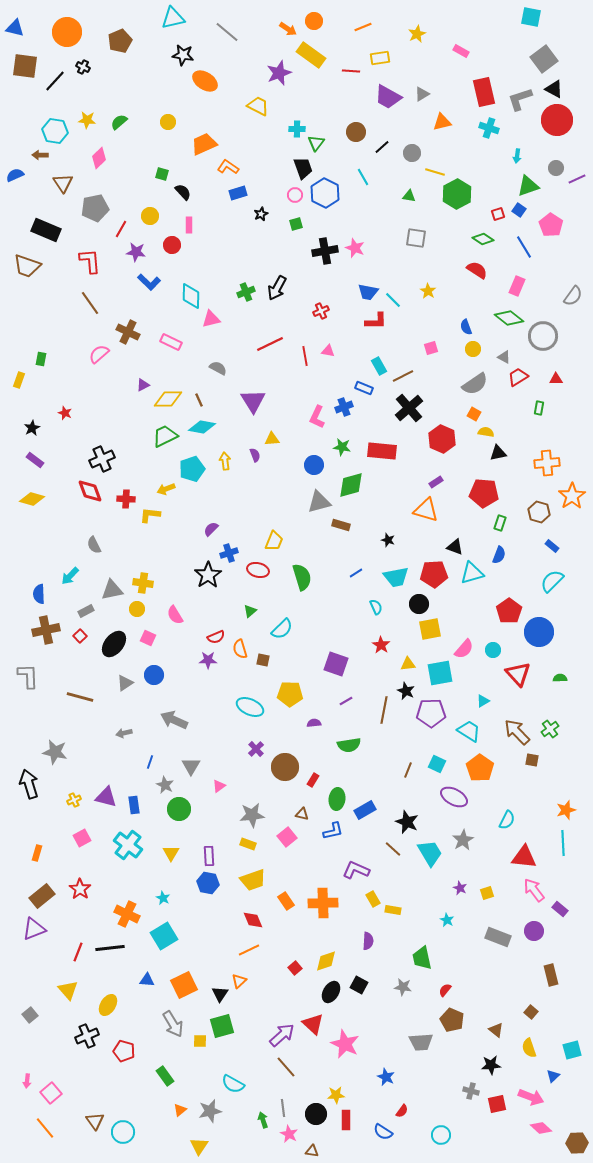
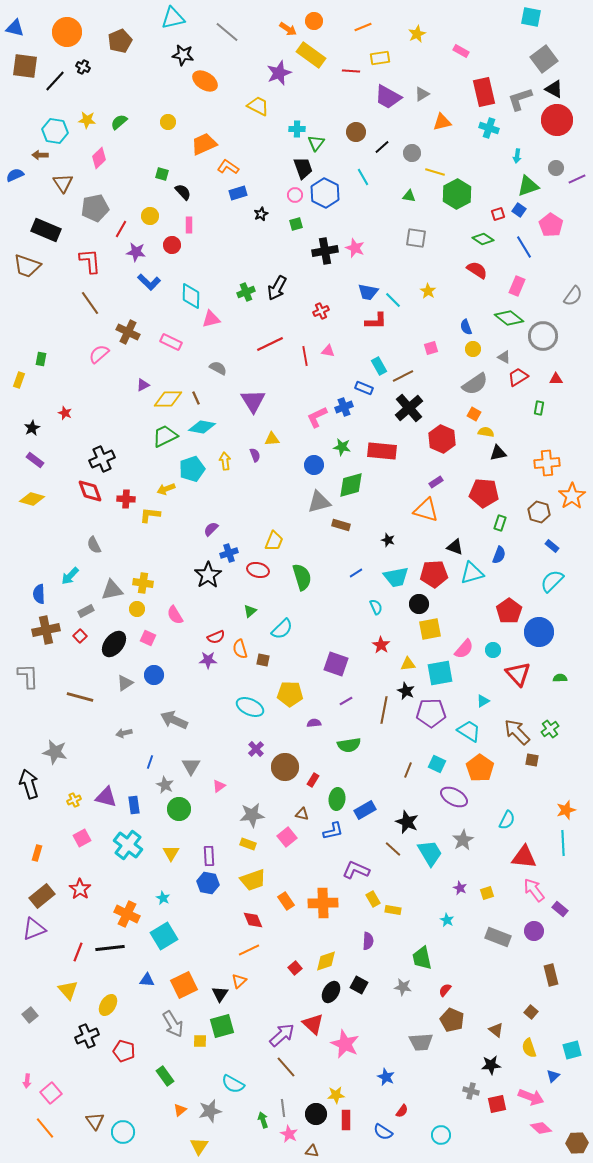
brown line at (199, 400): moved 3 px left, 2 px up
pink L-shape at (317, 417): rotated 40 degrees clockwise
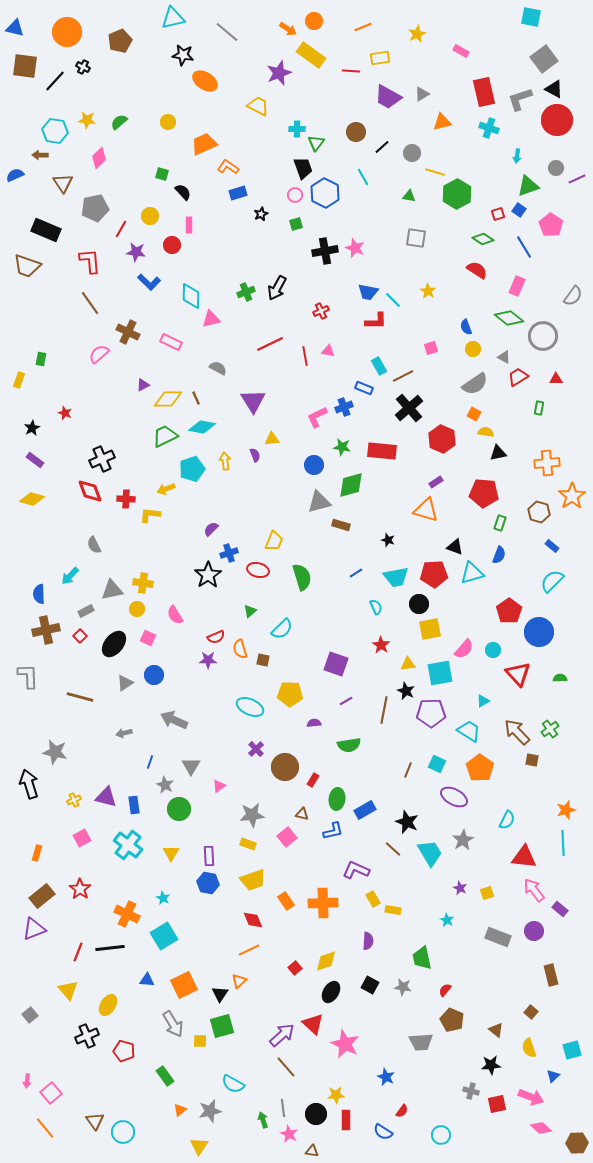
black square at (359, 985): moved 11 px right
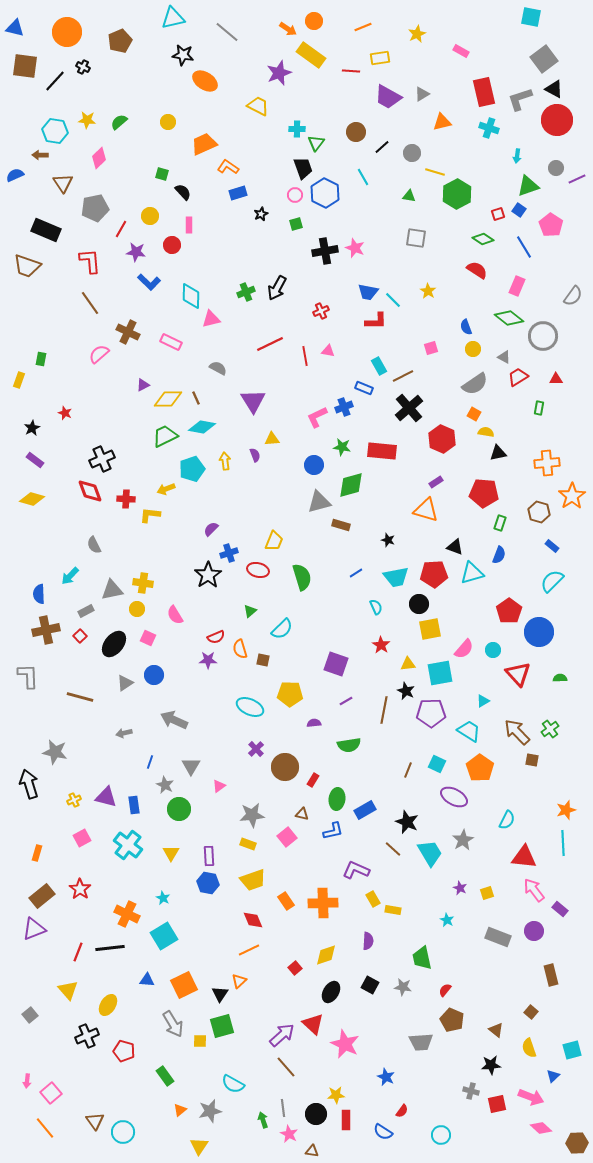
yellow diamond at (326, 961): moved 6 px up
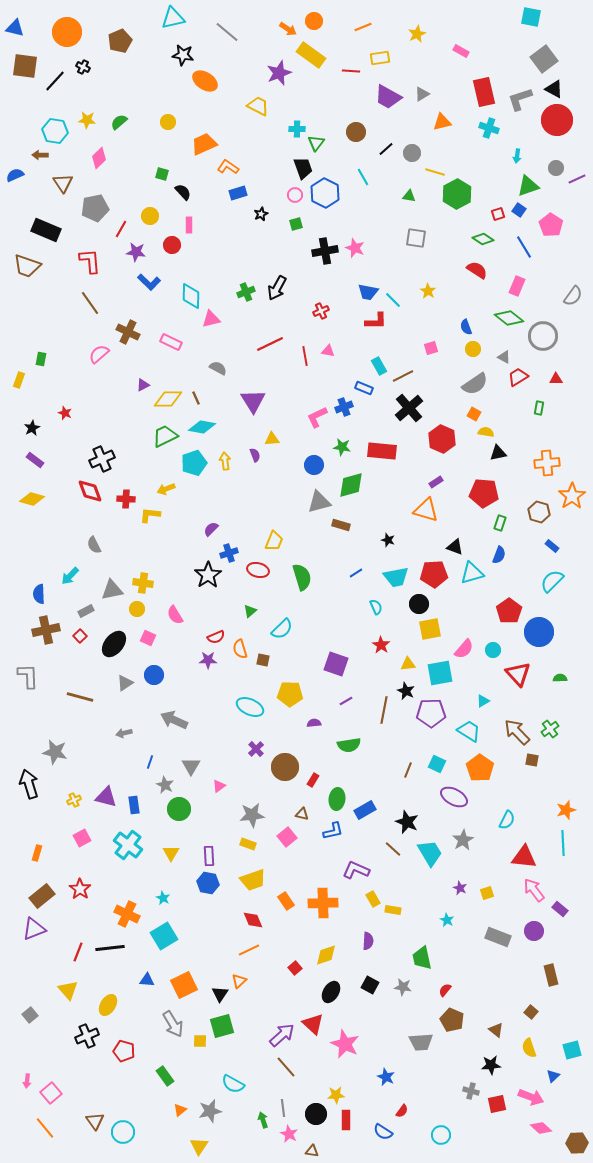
black line at (382, 147): moved 4 px right, 2 px down
cyan pentagon at (192, 469): moved 2 px right, 6 px up
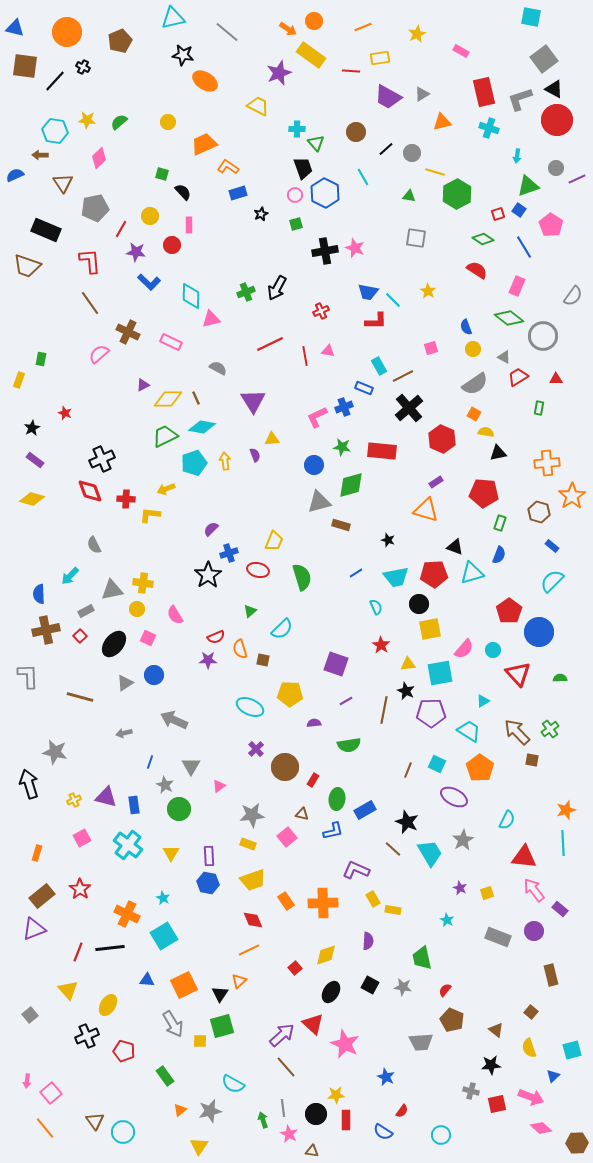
green triangle at (316, 143): rotated 18 degrees counterclockwise
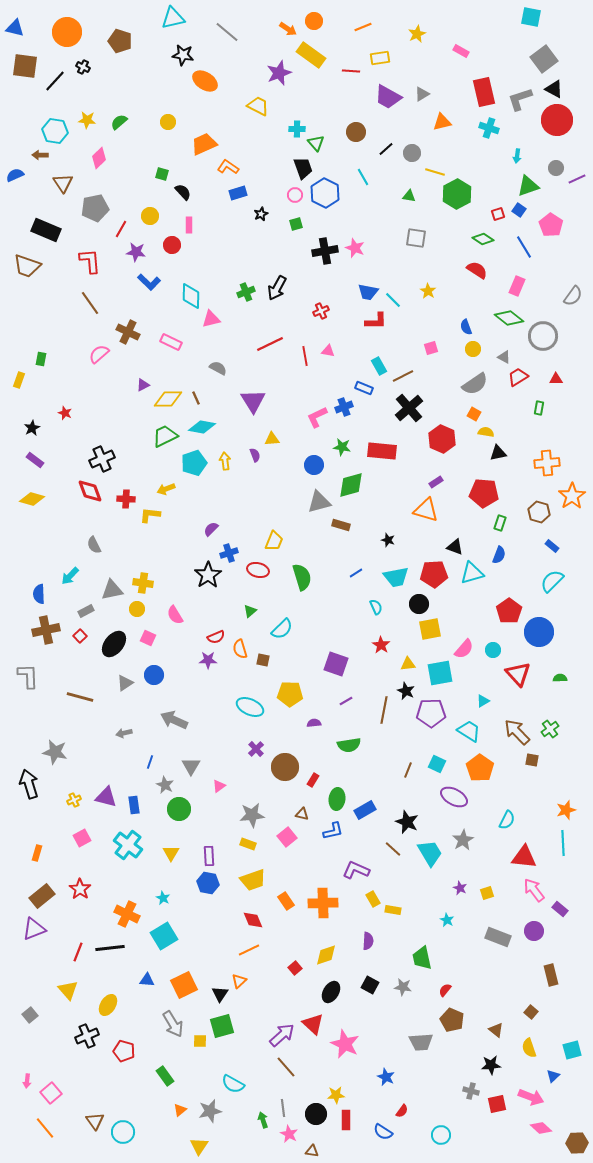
brown pentagon at (120, 41): rotated 30 degrees counterclockwise
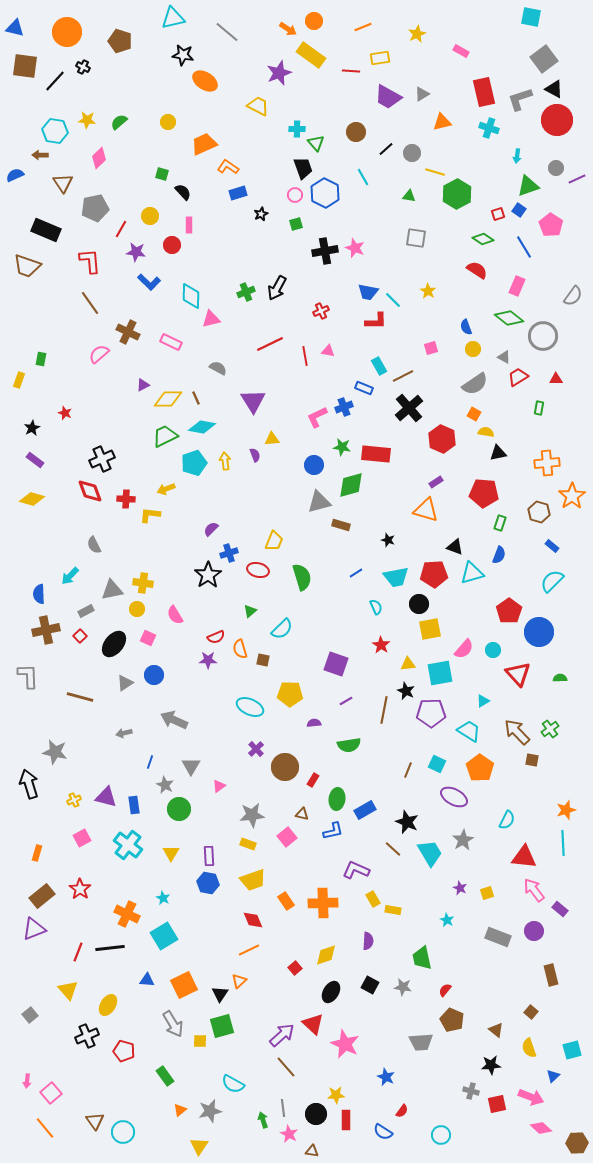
red rectangle at (382, 451): moved 6 px left, 3 px down
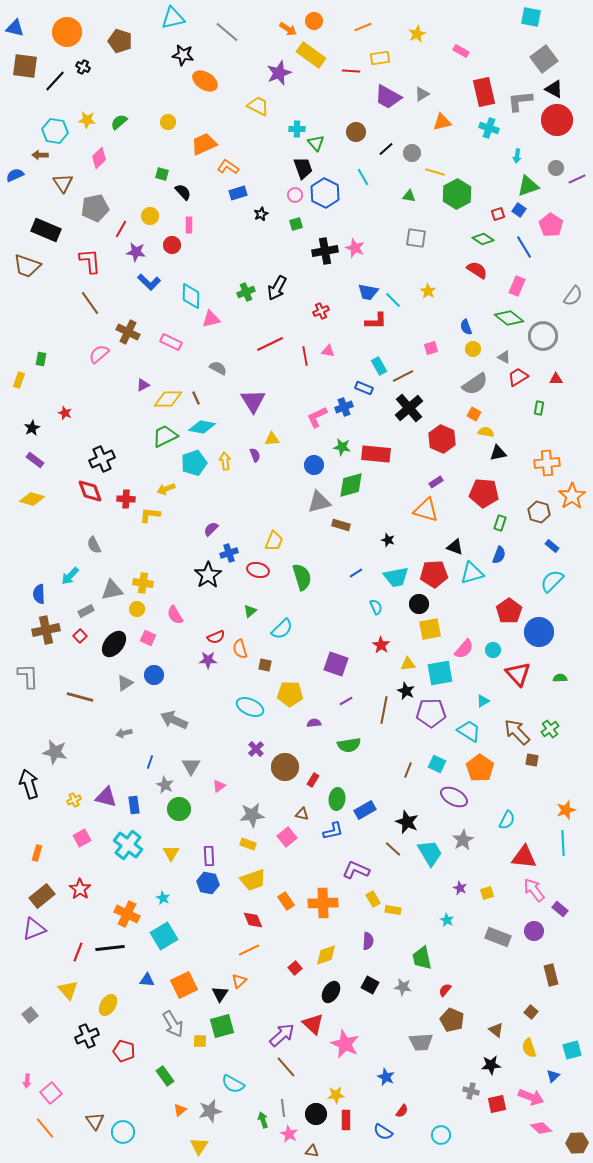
gray L-shape at (520, 99): moved 2 px down; rotated 12 degrees clockwise
brown square at (263, 660): moved 2 px right, 5 px down
